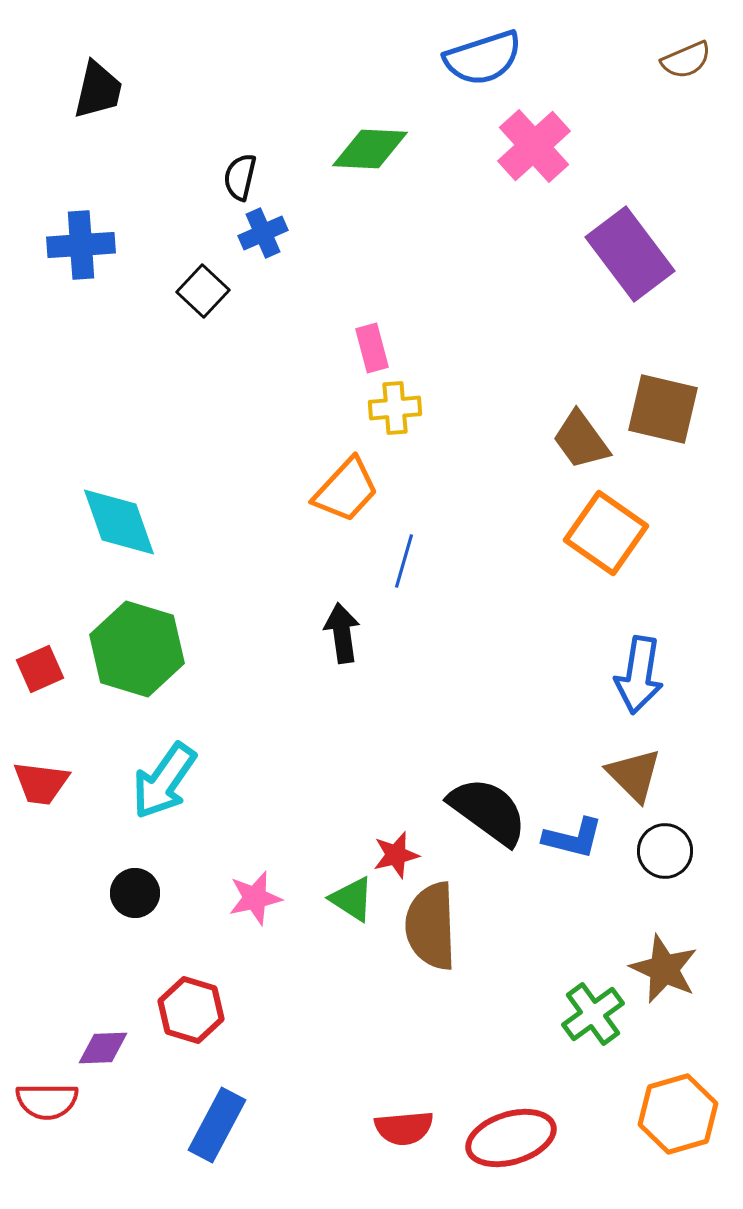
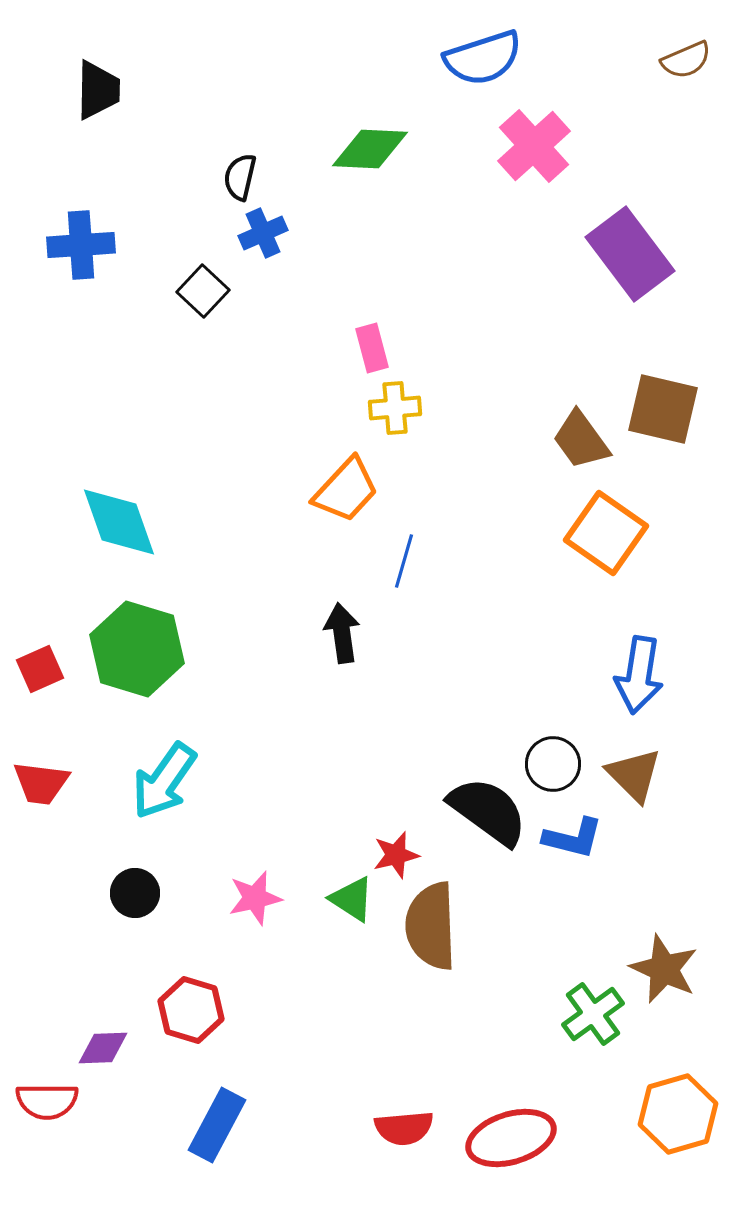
black trapezoid at (98, 90): rotated 12 degrees counterclockwise
black circle at (665, 851): moved 112 px left, 87 px up
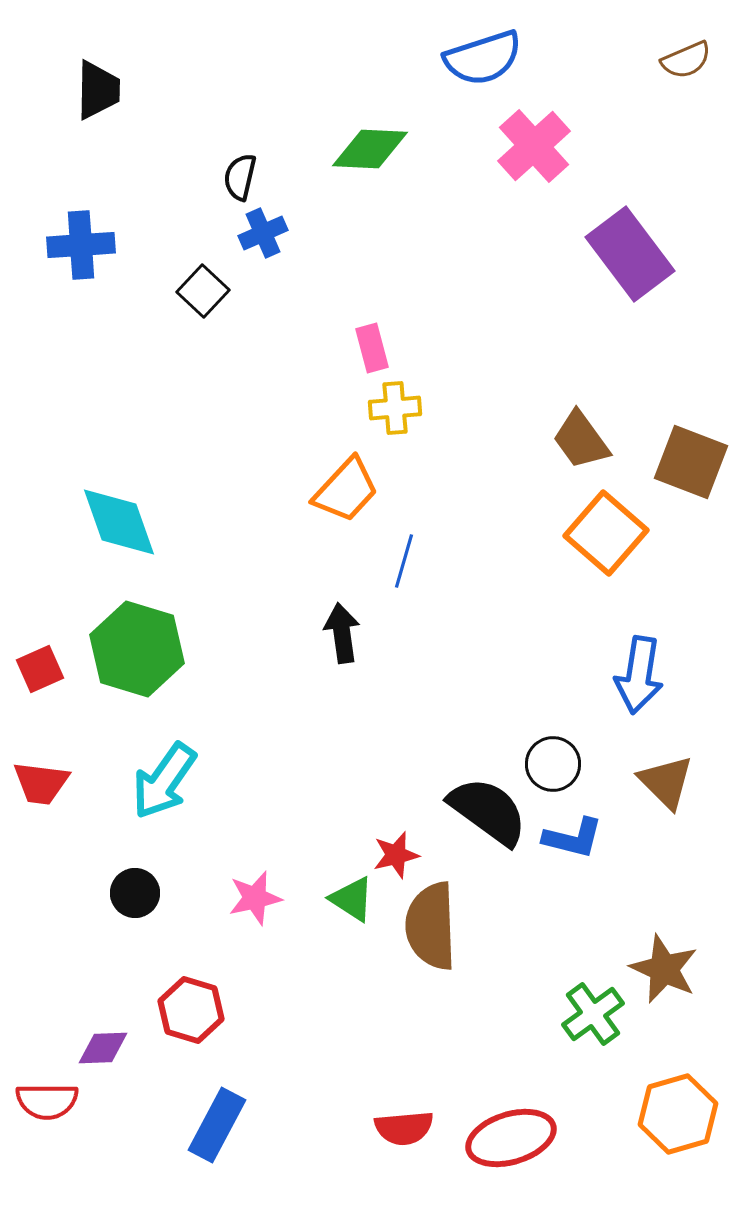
brown square at (663, 409): moved 28 px right, 53 px down; rotated 8 degrees clockwise
orange square at (606, 533): rotated 6 degrees clockwise
brown triangle at (634, 775): moved 32 px right, 7 px down
